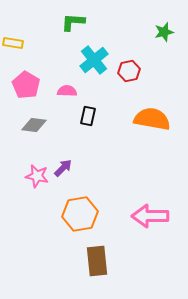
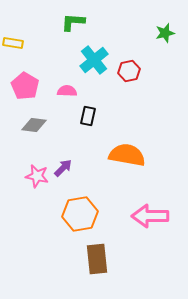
green star: moved 1 px right, 1 px down
pink pentagon: moved 1 px left, 1 px down
orange semicircle: moved 25 px left, 36 px down
brown rectangle: moved 2 px up
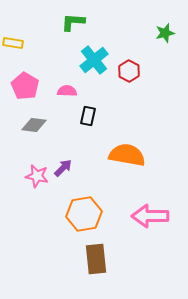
red hexagon: rotated 20 degrees counterclockwise
orange hexagon: moved 4 px right
brown rectangle: moved 1 px left
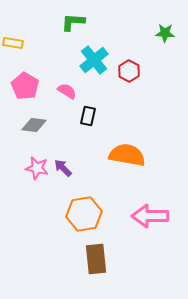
green star: rotated 18 degrees clockwise
pink semicircle: rotated 30 degrees clockwise
purple arrow: rotated 90 degrees counterclockwise
pink star: moved 8 px up
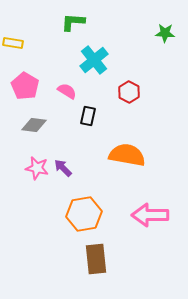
red hexagon: moved 21 px down
pink arrow: moved 1 px up
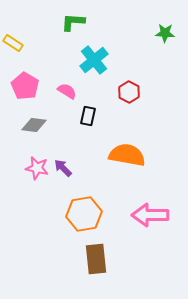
yellow rectangle: rotated 24 degrees clockwise
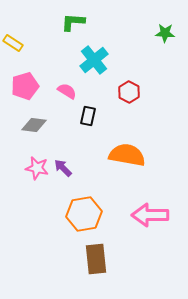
pink pentagon: rotated 24 degrees clockwise
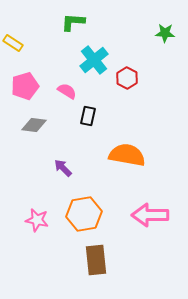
red hexagon: moved 2 px left, 14 px up
pink star: moved 52 px down
brown rectangle: moved 1 px down
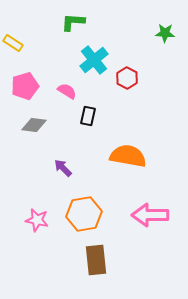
orange semicircle: moved 1 px right, 1 px down
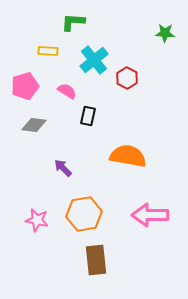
yellow rectangle: moved 35 px right, 8 px down; rotated 30 degrees counterclockwise
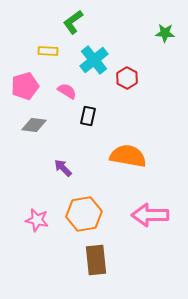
green L-shape: rotated 40 degrees counterclockwise
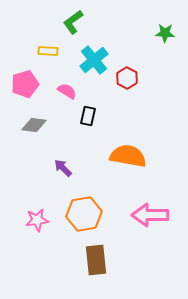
pink pentagon: moved 2 px up
pink star: rotated 20 degrees counterclockwise
